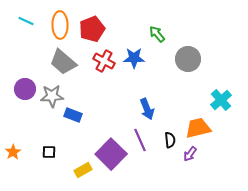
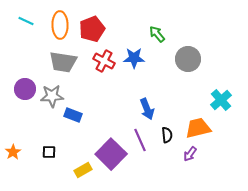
gray trapezoid: rotated 32 degrees counterclockwise
black semicircle: moved 3 px left, 5 px up
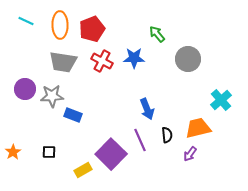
red cross: moved 2 px left
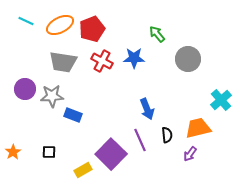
orange ellipse: rotated 64 degrees clockwise
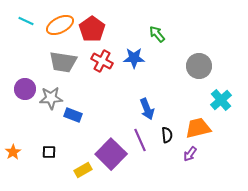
red pentagon: rotated 15 degrees counterclockwise
gray circle: moved 11 px right, 7 px down
gray star: moved 1 px left, 2 px down
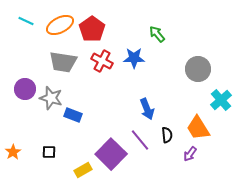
gray circle: moved 1 px left, 3 px down
gray star: rotated 20 degrees clockwise
orange trapezoid: rotated 108 degrees counterclockwise
purple line: rotated 15 degrees counterclockwise
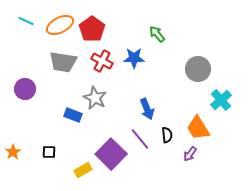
gray star: moved 44 px right; rotated 10 degrees clockwise
purple line: moved 1 px up
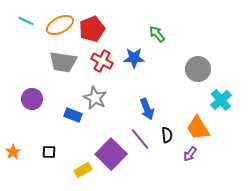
red pentagon: rotated 15 degrees clockwise
purple circle: moved 7 px right, 10 px down
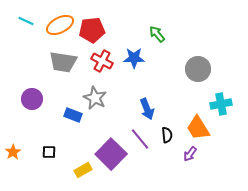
red pentagon: moved 1 px down; rotated 15 degrees clockwise
cyan cross: moved 4 px down; rotated 30 degrees clockwise
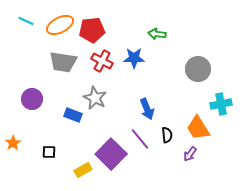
green arrow: rotated 42 degrees counterclockwise
orange star: moved 9 px up
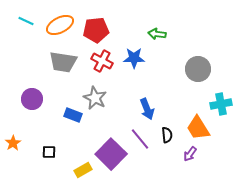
red pentagon: moved 4 px right
